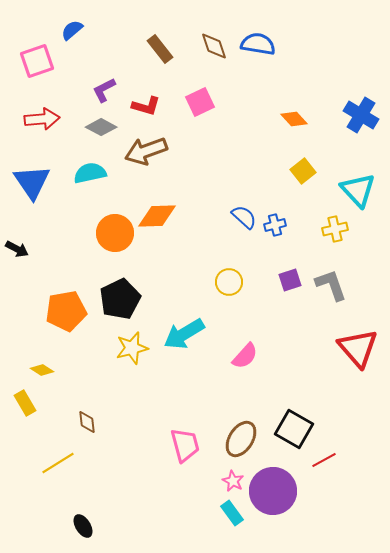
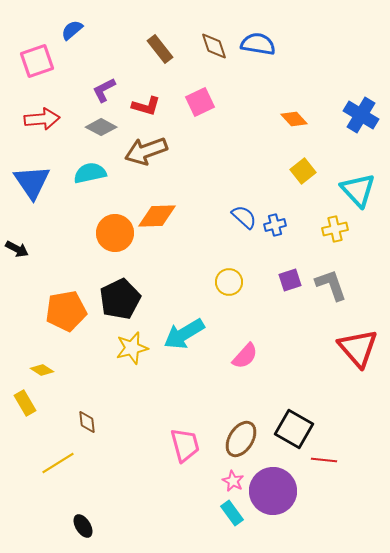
red line at (324, 460): rotated 35 degrees clockwise
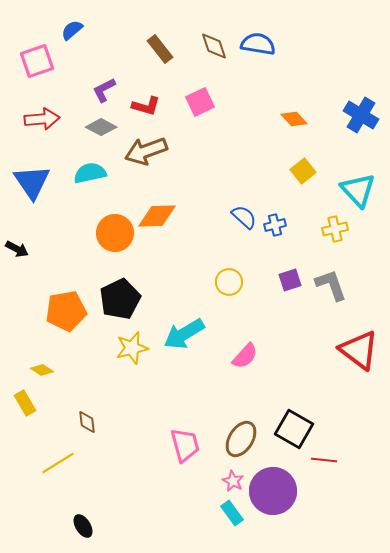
red triangle at (358, 348): moved 1 px right, 2 px down; rotated 12 degrees counterclockwise
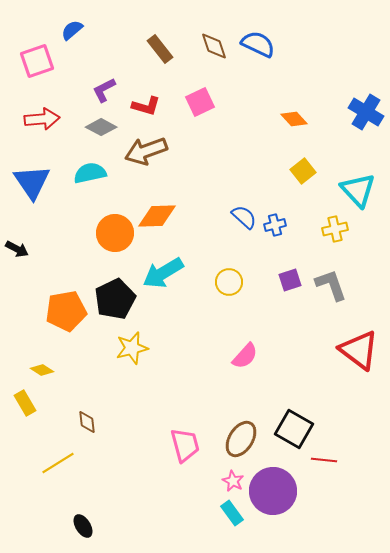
blue semicircle at (258, 44): rotated 16 degrees clockwise
blue cross at (361, 115): moved 5 px right, 3 px up
black pentagon at (120, 299): moved 5 px left
cyan arrow at (184, 334): moved 21 px left, 61 px up
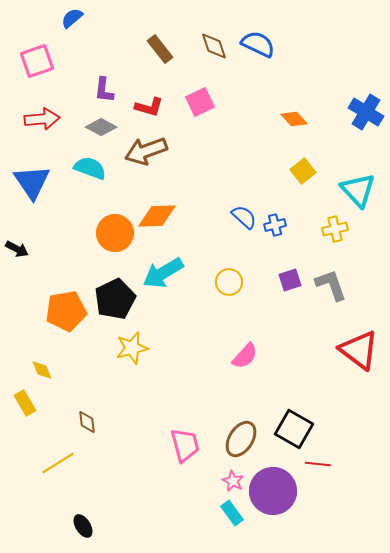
blue semicircle at (72, 30): moved 12 px up
purple L-shape at (104, 90): rotated 56 degrees counterclockwise
red L-shape at (146, 106): moved 3 px right, 1 px down
cyan semicircle at (90, 173): moved 5 px up; rotated 32 degrees clockwise
yellow diamond at (42, 370): rotated 35 degrees clockwise
red line at (324, 460): moved 6 px left, 4 px down
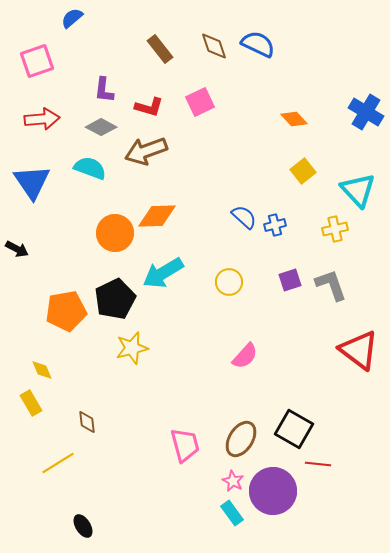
yellow rectangle at (25, 403): moved 6 px right
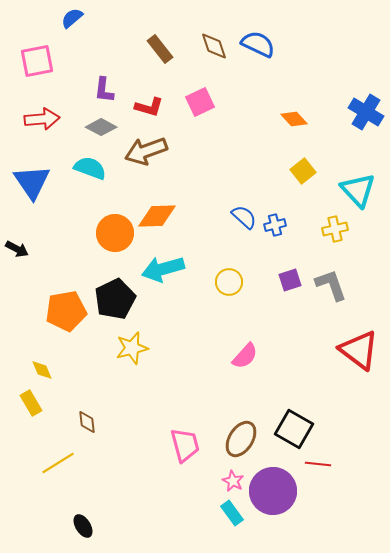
pink square at (37, 61): rotated 8 degrees clockwise
cyan arrow at (163, 273): moved 4 px up; rotated 15 degrees clockwise
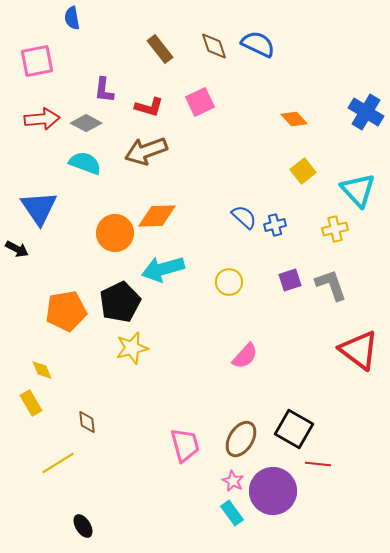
blue semicircle at (72, 18): rotated 60 degrees counterclockwise
gray diamond at (101, 127): moved 15 px left, 4 px up
cyan semicircle at (90, 168): moved 5 px left, 5 px up
blue triangle at (32, 182): moved 7 px right, 26 px down
black pentagon at (115, 299): moved 5 px right, 3 px down
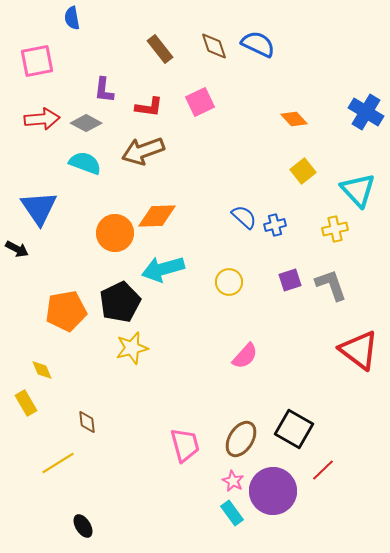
red L-shape at (149, 107): rotated 8 degrees counterclockwise
brown arrow at (146, 151): moved 3 px left
yellow rectangle at (31, 403): moved 5 px left
red line at (318, 464): moved 5 px right, 6 px down; rotated 50 degrees counterclockwise
